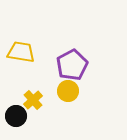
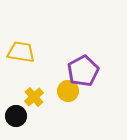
purple pentagon: moved 11 px right, 6 px down
yellow cross: moved 1 px right, 3 px up
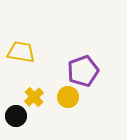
purple pentagon: rotated 8 degrees clockwise
yellow circle: moved 6 px down
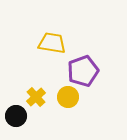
yellow trapezoid: moved 31 px right, 9 px up
yellow cross: moved 2 px right
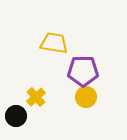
yellow trapezoid: moved 2 px right
purple pentagon: rotated 20 degrees clockwise
yellow circle: moved 18 px right
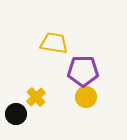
black circle: moved 2 px up
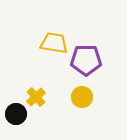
purple pentagon: moved 3 px right, 11 px up
yellow circle: moved 4 px left
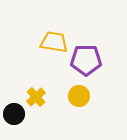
yellow trapezoid: moved 1 px up
yellow circle: moved 3 px left, 1 px up
black circle: moved 2 px left
